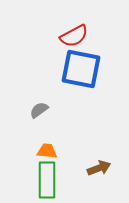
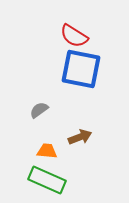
red semicircle: rotated 60 degrees clockwise
brown arrow: moved 19 px left, 31 px up
green rectangle: rotated 66 degrees counterclockwise
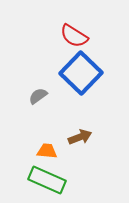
blue square: moved 4 px down; rotated 33 degrees clockwise
gray semicircle: moved 1 px left, 14 px up
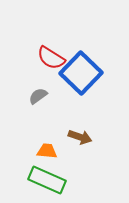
red semicircle: moved 23 px left, 22 px down
brown arrow: rotated 40 degrees clockwise
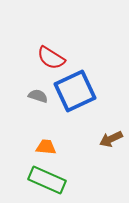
blue square: moved 6 px left, 18 px down; rotated 21 degrees clockwise
gray semicircle: rotated 54 degrees clockwise
brown arrow: moved 31 px right, 2 px down; rotated 135 degrees clockwise
orange trapezoid: moved 1 px left, 4 px up
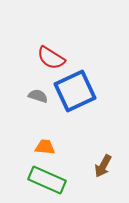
brown arrow: moved 8 px left, 27 px down; rotated 35 degrees counterclockwise
orange trapezoid: moved 1 px left
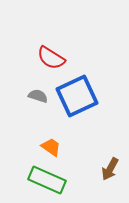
blue square: moved 2 px right, 5 px down
orange trapezoid: moved 6 px right; rotated 30 degrees clockwise
brown arrow: moved 7 px right, 3 px down
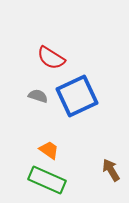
orange trapezoid: moved 2 px left, 3 px down
brown arrow: moved 1 px right, 1 px down; rotated 120 degrees clockwise
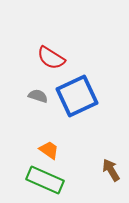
green rectangle: moved 2 px left
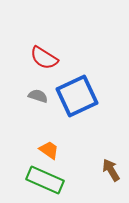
red semicircle: moved 7 px left
